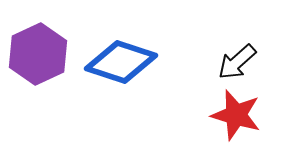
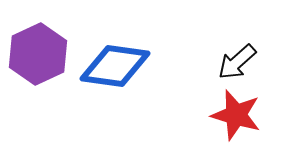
blue diamond: moved 6 px left, 4 px down; rotated 10 degrees counterclockwise
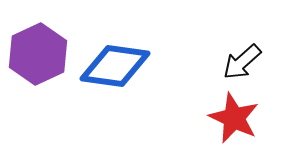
black arrow: moved 5 px right
red star: moved 2 px left, 3 px down; rotated 9 degrees clockwise
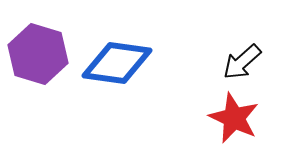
purple hexagon: rotated 18 degrees counterclockwise
blue diamond: moved 2 px right, 3 px up
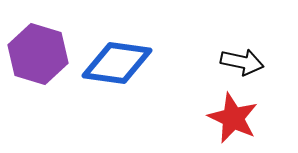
black arrow: rotated 126 degrees counterclockwise
red star: moved 1 px left
